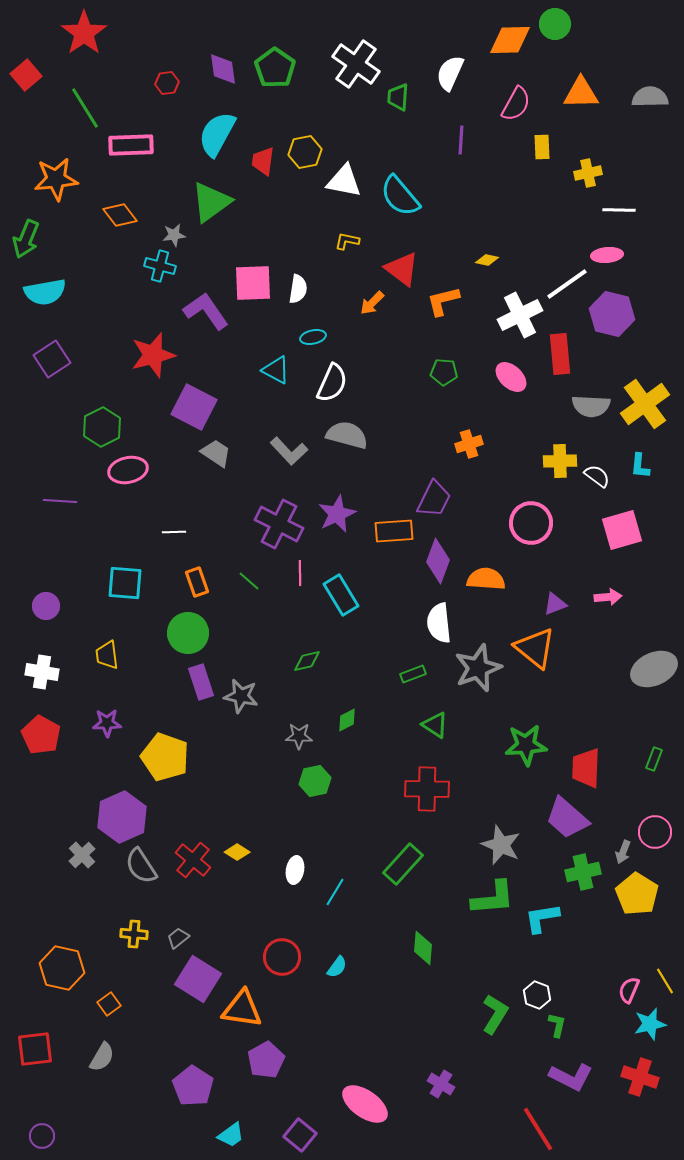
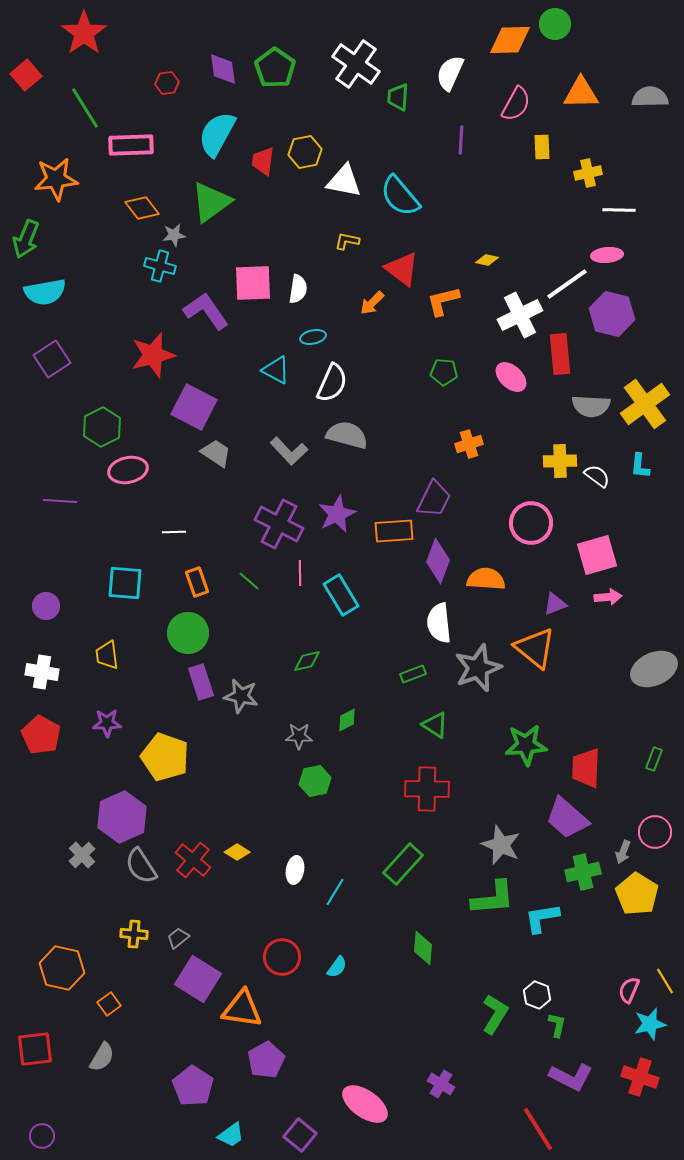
orange diamond at (120, 215): moved 22 px right, 7 px up
pink square at (622, 530): moved 25 px left, 25 px down
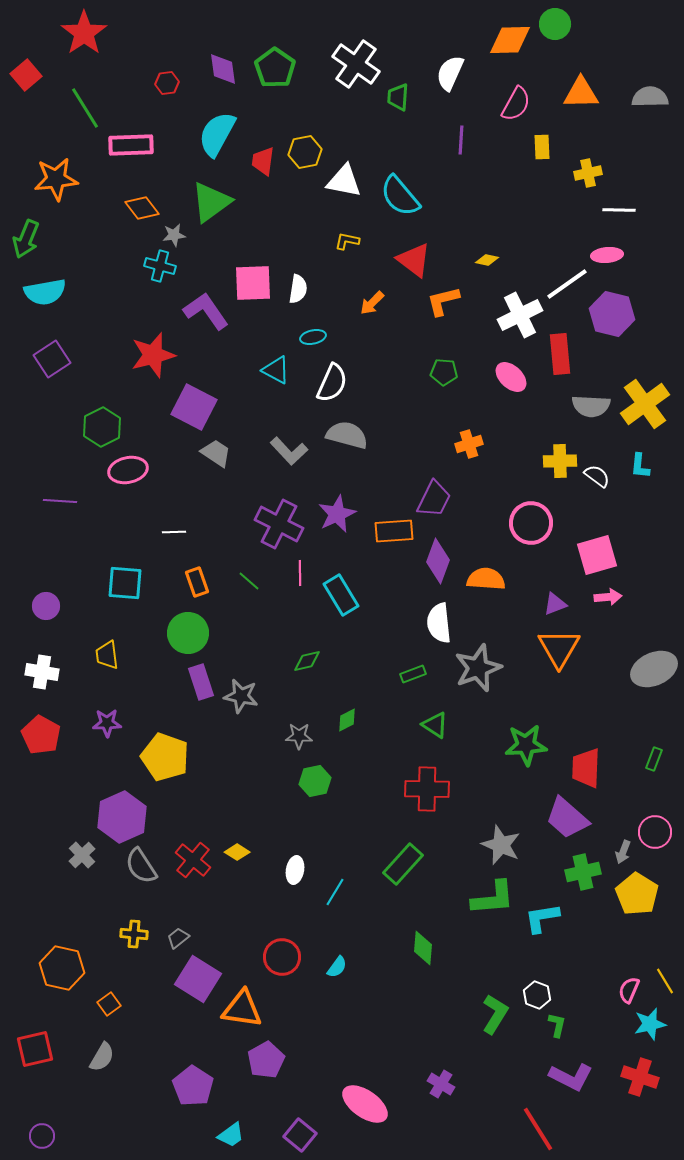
red triangle at (402, 269): moved 12 px right, 9 px up
orange triangle at (535, 648): moved 24 px right; rotated 21 degrees clockwise
red square at (35, 1049): rotated 6 degrees counterclockwise
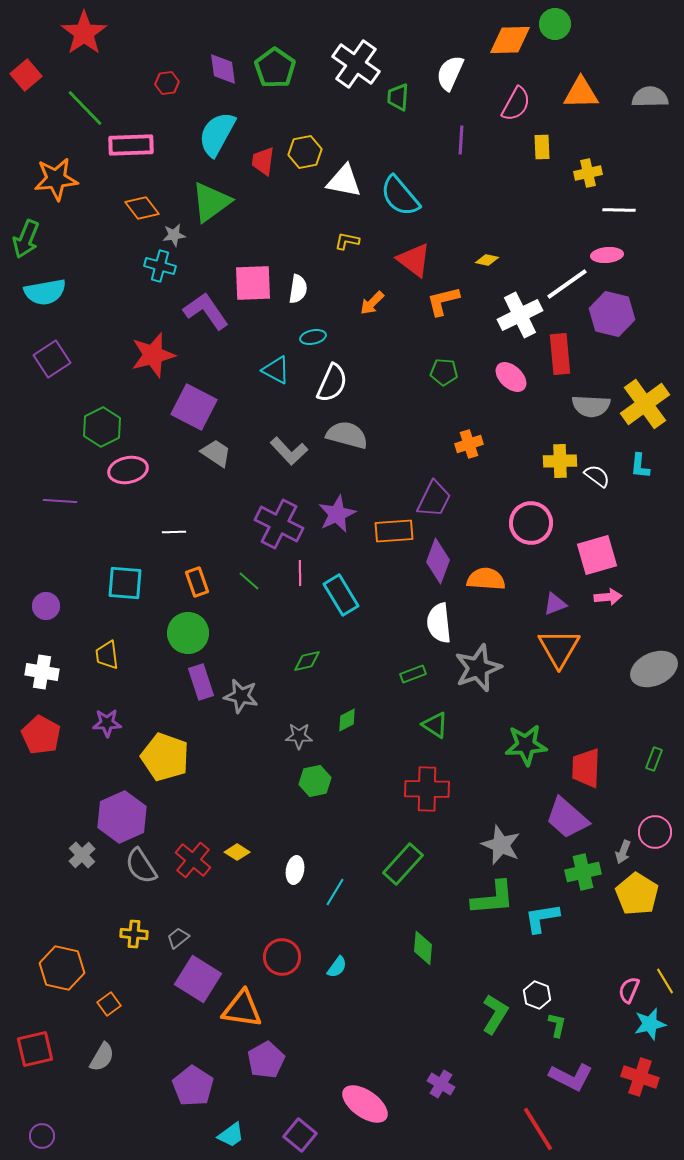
green line at (85, 108): rotated 12 degrees counterclockwise
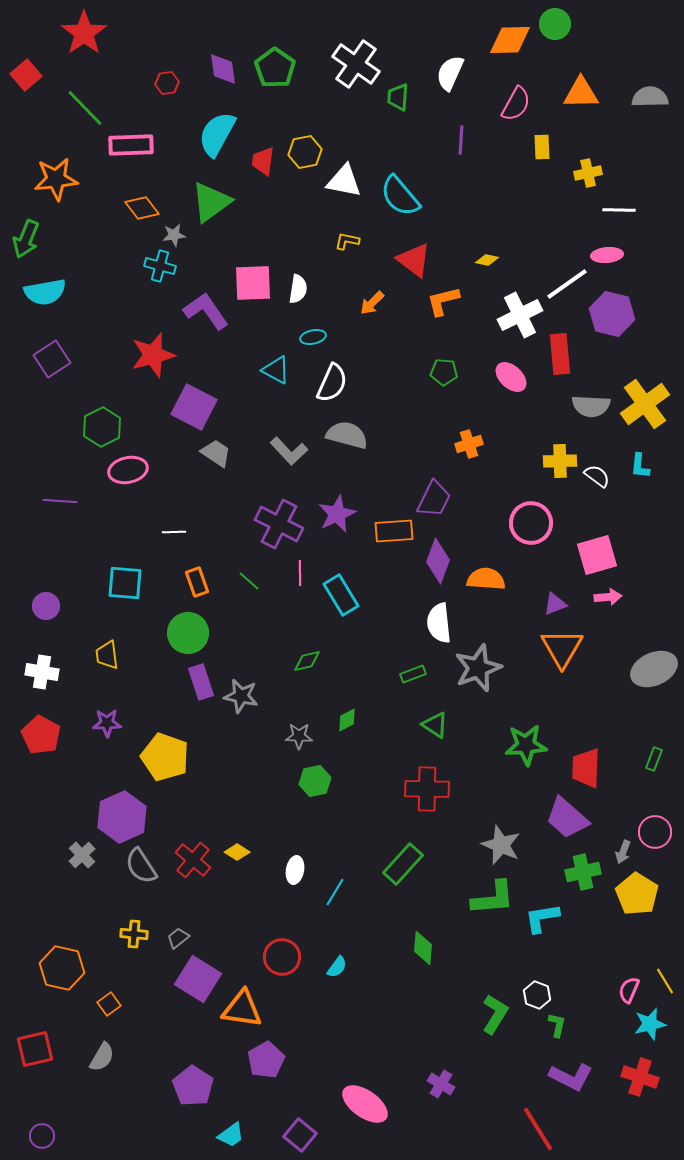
orange triangle at (559, 648): moved 3 px right
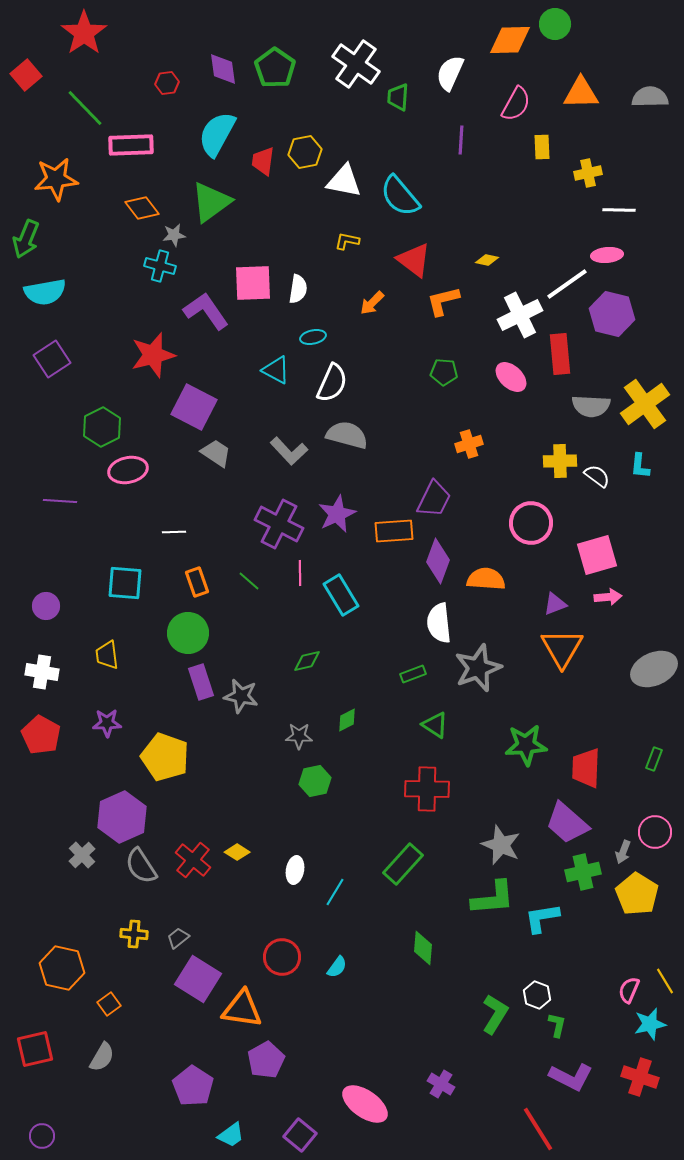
purple trapezoid at (567, 818): moved 5 px down
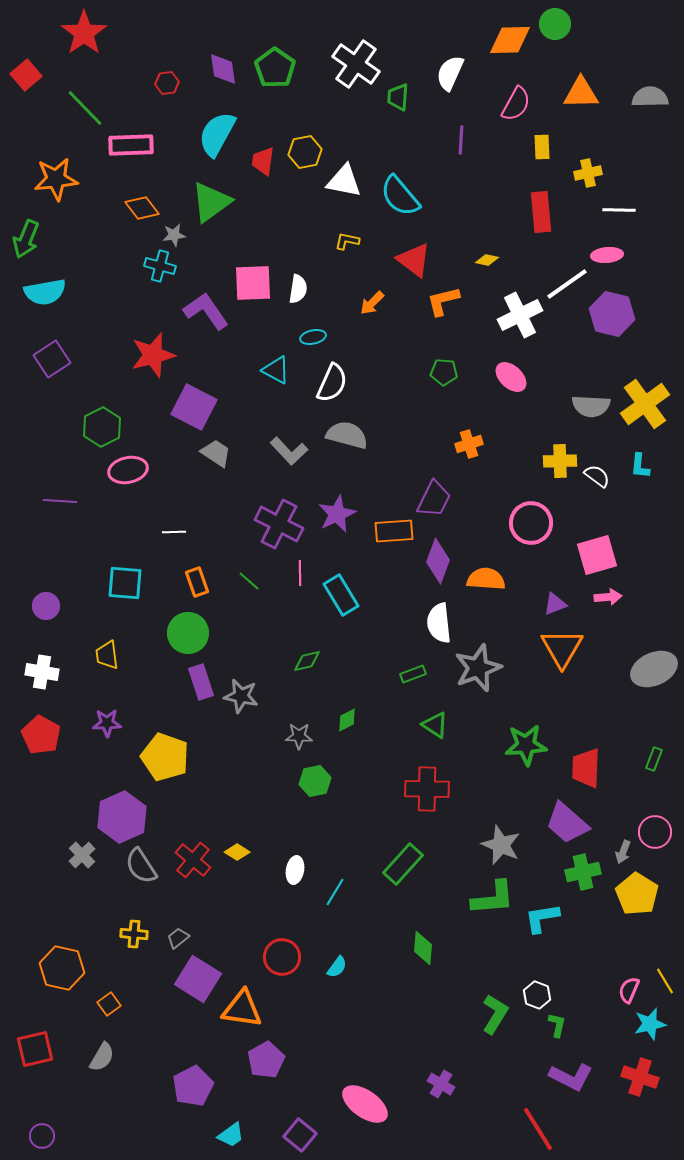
red rectangle at (560, 354): moved 19 px left, 142 px up
purple pentagon at (193, 1086): rotated 12 degrees clockwise
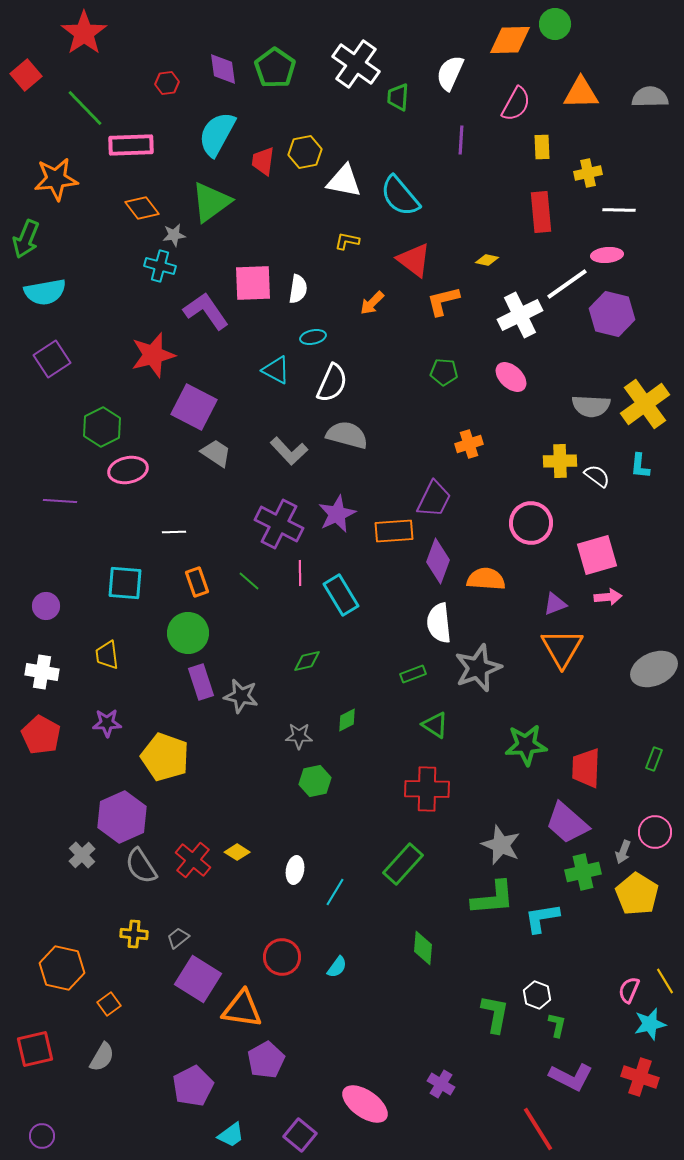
green L-shape at (495, 1014): rotated 21 degrees counterclockwise
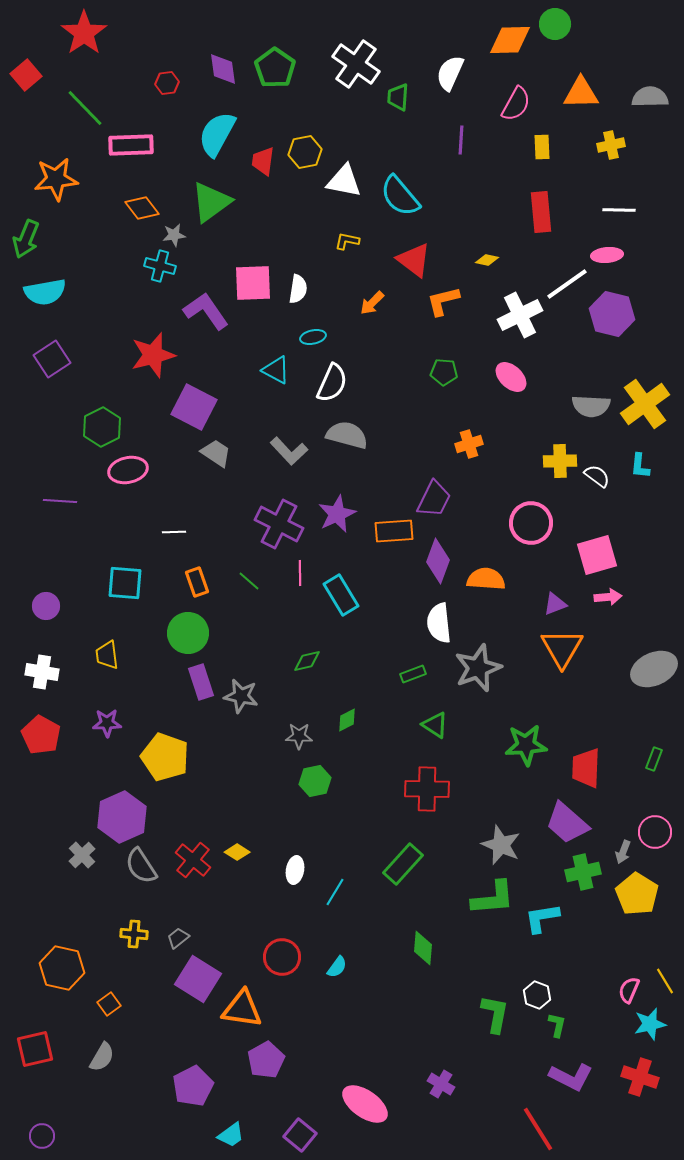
yellow cross at (588, 173): moved 23 px right, 28 px up
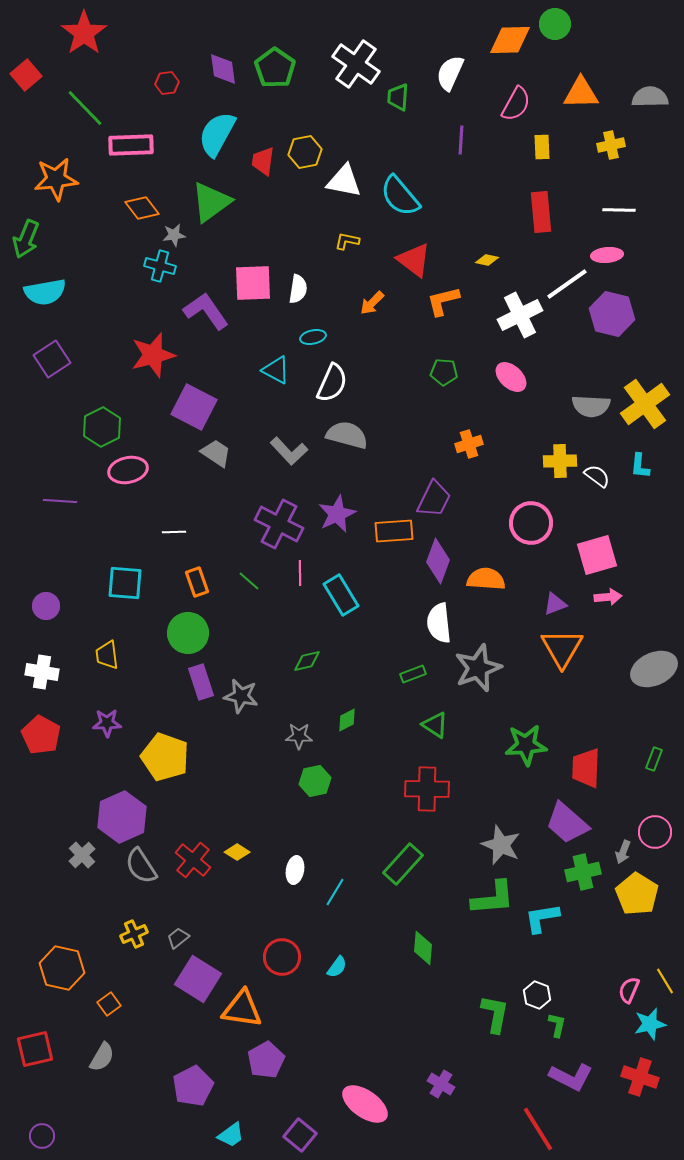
yellow cross at (134, 934): rotated 28 degrees counterclockwise
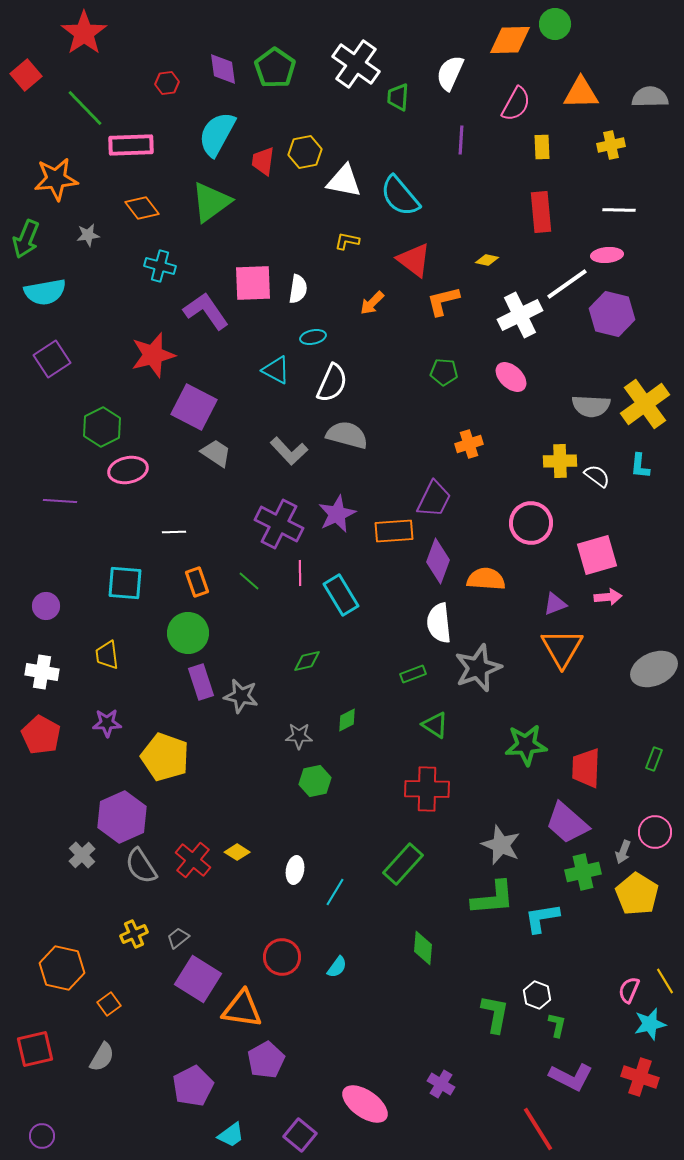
gray star at (174, 235): moved 86 px left
